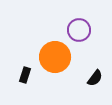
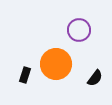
orange circle: moved 1 px right, 7 px down
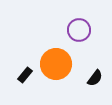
black rectangle: rotated 21 degrees clockwise
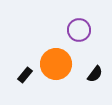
black semicircle: moved 4 px up
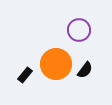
black semicircle: moved 10 px left, 4 px up
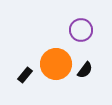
purple circle: moved 2 px right
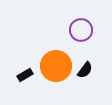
orange circle: moved 2 px down
black rectangle: rotated 21 degrees clockwise
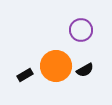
black semicircle: rotated 24 degrees clockwise
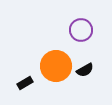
black rectangle: moved 8 px down
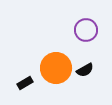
purple circle: moved 5 px right
orange circle: moved 2 px down
